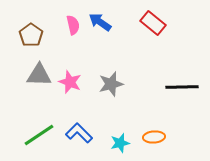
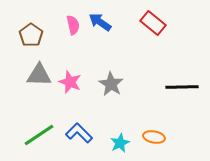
gray star: rotated 25 degrees counterclockwise
orange ellipse: rotated 15 degrees clockwise
cyan star: rotated 12 degrees counterclockwise
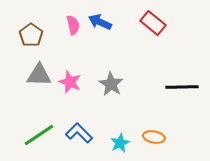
blue arrow: rotated 10 degrees counterclockwise
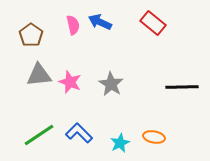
gray triangle: rotated 8 degrees counterclockwise
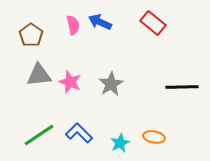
gray star: rotated 10 degrees clockwise
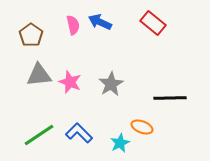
black line: moved 12 px left, 11 px down
orange ellipse: moved 12 px left, 10 px up; rotated 10 degrees clockwise
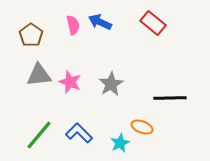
green line: rotated 16 degrees counterclockwise
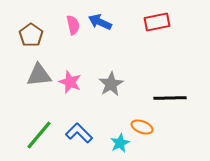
red rectangle: moved 4 px right, 1 px up; rotated 50 degrees counterclockwise
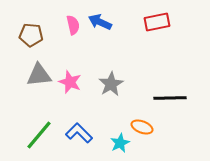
brown pentagon: rotated 30 degrees counterclockwise
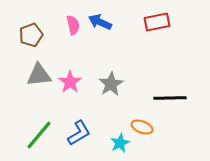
brown pentagon: rotated 25 degrees counterclockwise
pink star: rotated 15 degrees clockwise
blue L-shape: rotated 104 degrees clockwise
